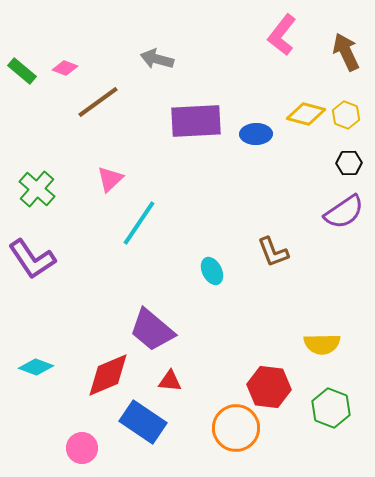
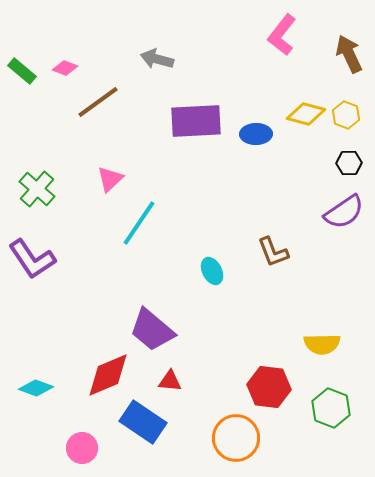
brown arrow: moved 3 px right, 2 px down
cyan diamond: moved 21 px down
orange circle: moved 10 px down
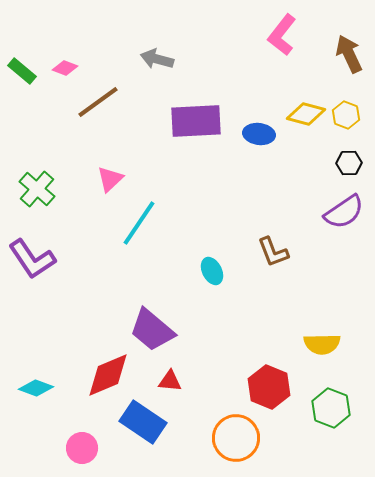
blue ellipse: moved 3 px right; rotated 8 degrees clockwise
red hexagon: rotated 15 degrees clockwise
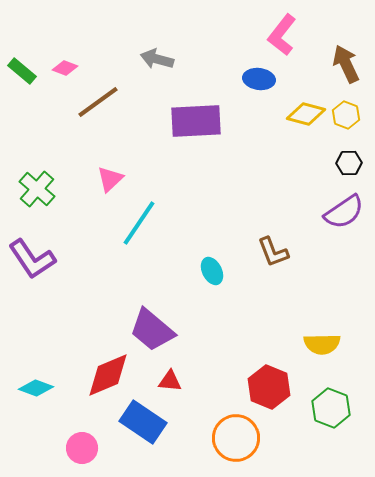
brown arrow: moved 3 px left, 10 px down
blue ellipse: moved 55 px up
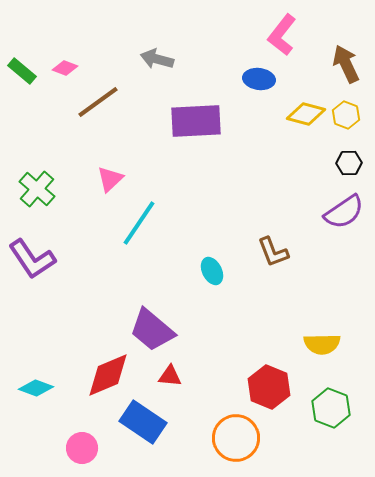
red triangle: moved 5 px up
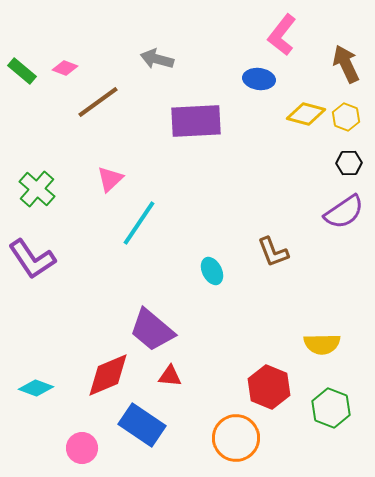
yellow hexagon: moved 2 px down
blue rectangle: moved 1 px left, 3 px down
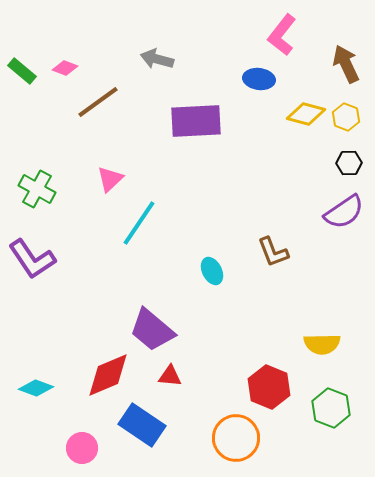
green cross: rotated 12 degrees counterclockwise
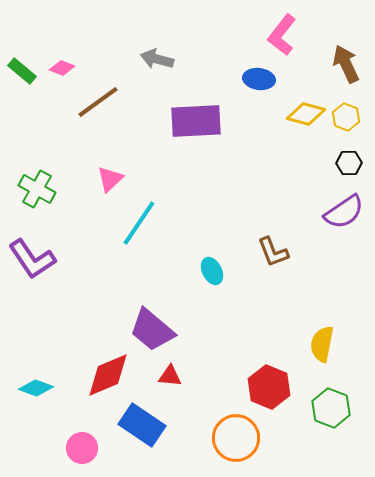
pink diamond: moved 3 px left
yellow semicircle: rotated 102 degrees clockwise
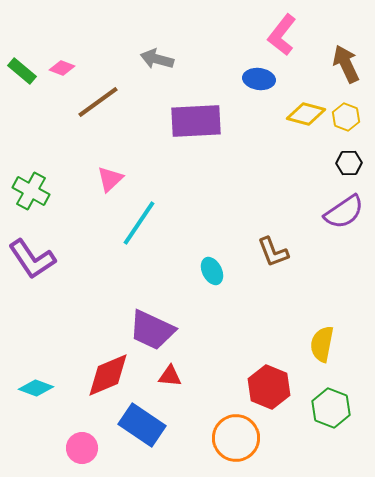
green cross: moved 6 px left, 2 px down
purple trapezoid: rotated 15 degrees counterclockwise
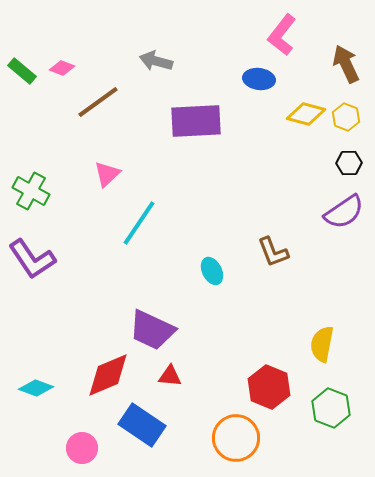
gray arrow: moved 1 px left, 2 px down
pink triangle: moved 3 px left, 5 px up
